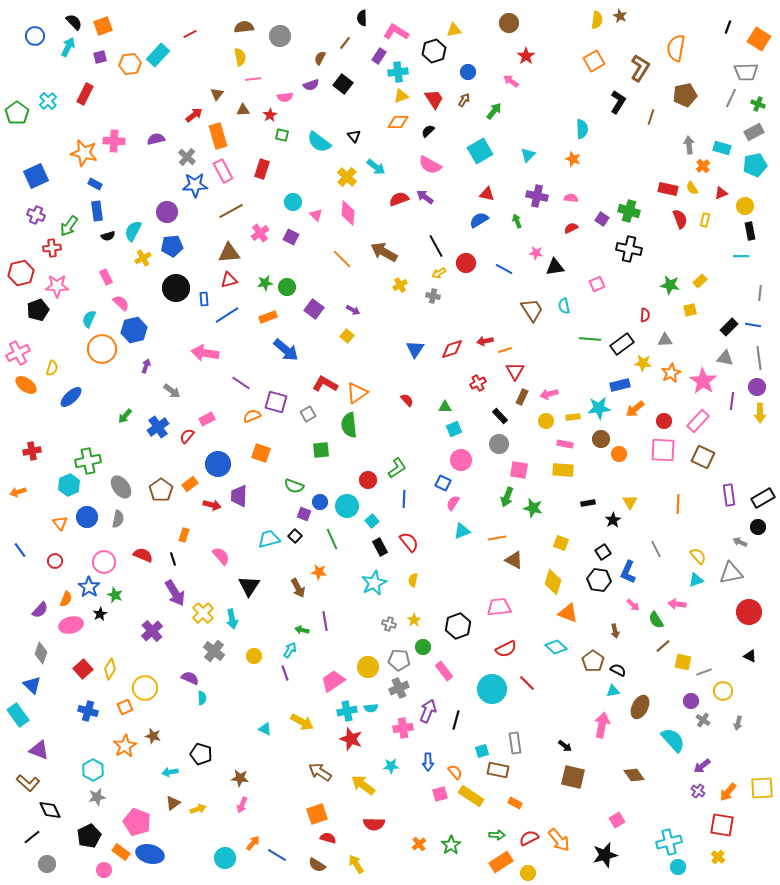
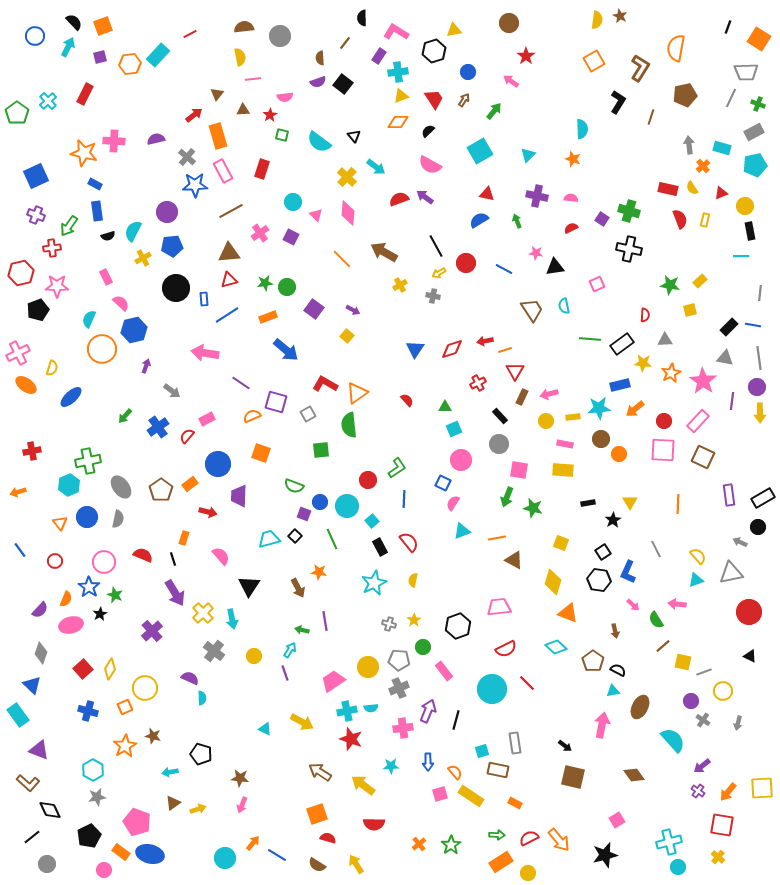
brown semicircle at (320, 58): rotated 32 degrees counterclockwise
purple semicircle at (311, 85): moved 7 px right, 3 px up
red arrow at (212, 505): moved 4 px left, 7 px down
orange rectangle at (184, 535): moved 3 px down
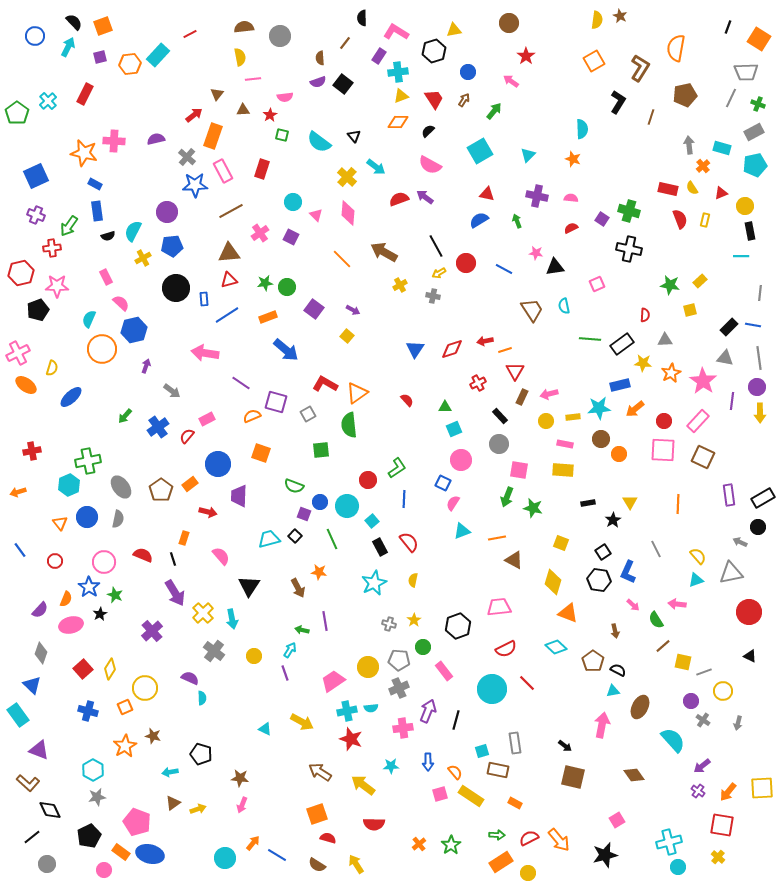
orange rectangle at (218, 136): moved 5 px left; rotated 35 degrees clockwise
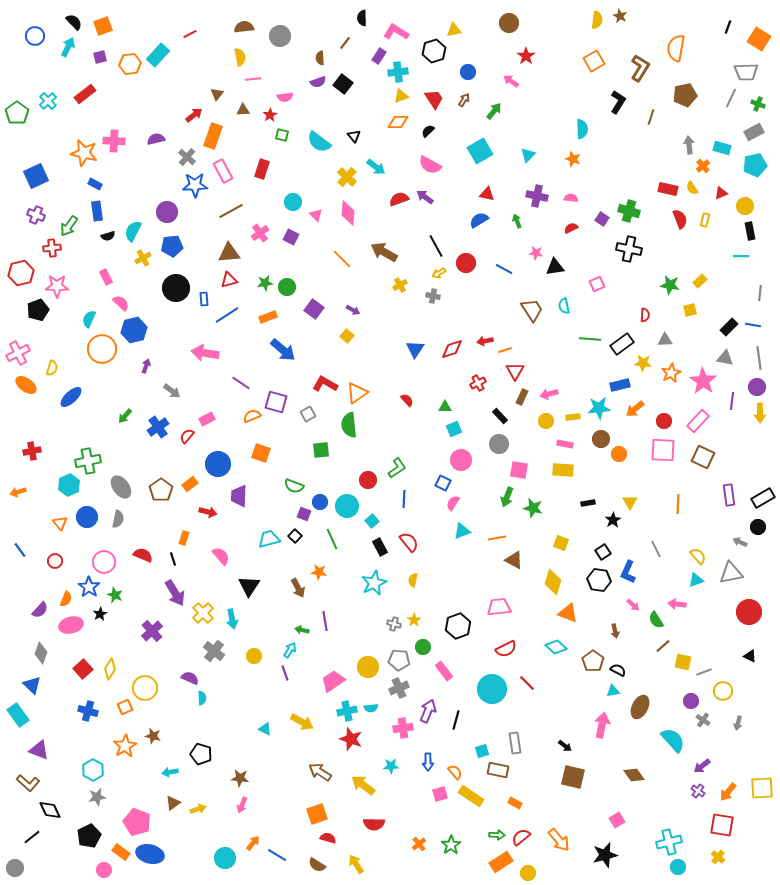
red rectangle at (85, 94): rotated 25 degrees clockwise
blue arrow at (286, 350): moved 3 px left
gray cross at (389, 624): moved 5 px right
red semicircle at (529, 838): moved 8 px left, 1 px up; rotated 12 degrees counterclockwise
gray circle at (47, 864): moved 32 px left, 4 px down
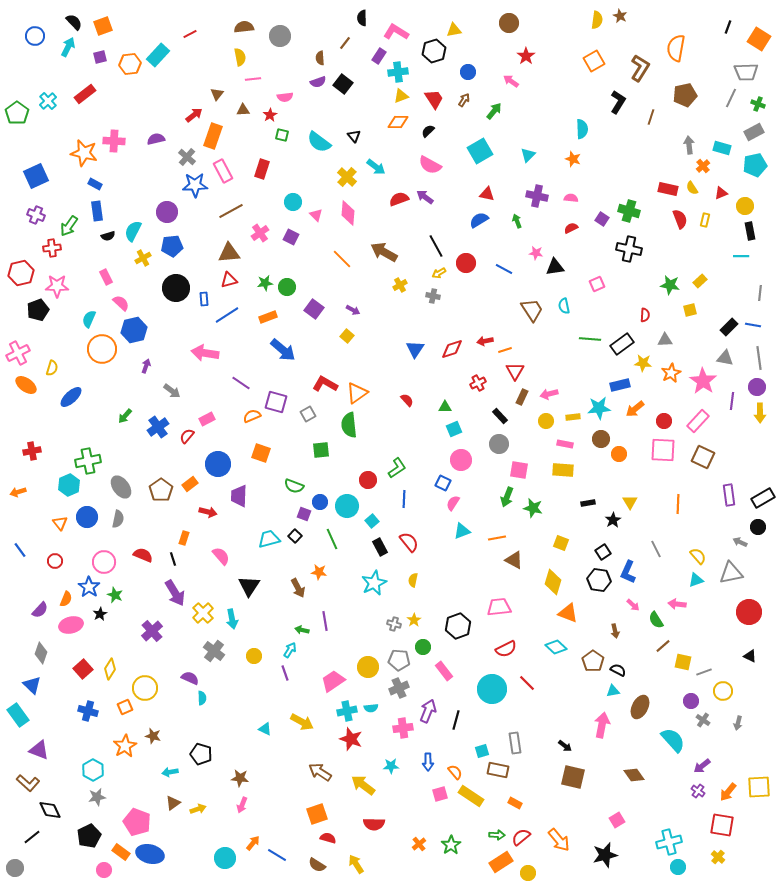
yellow square at (762, 788): moved 3 px left, 1 px up
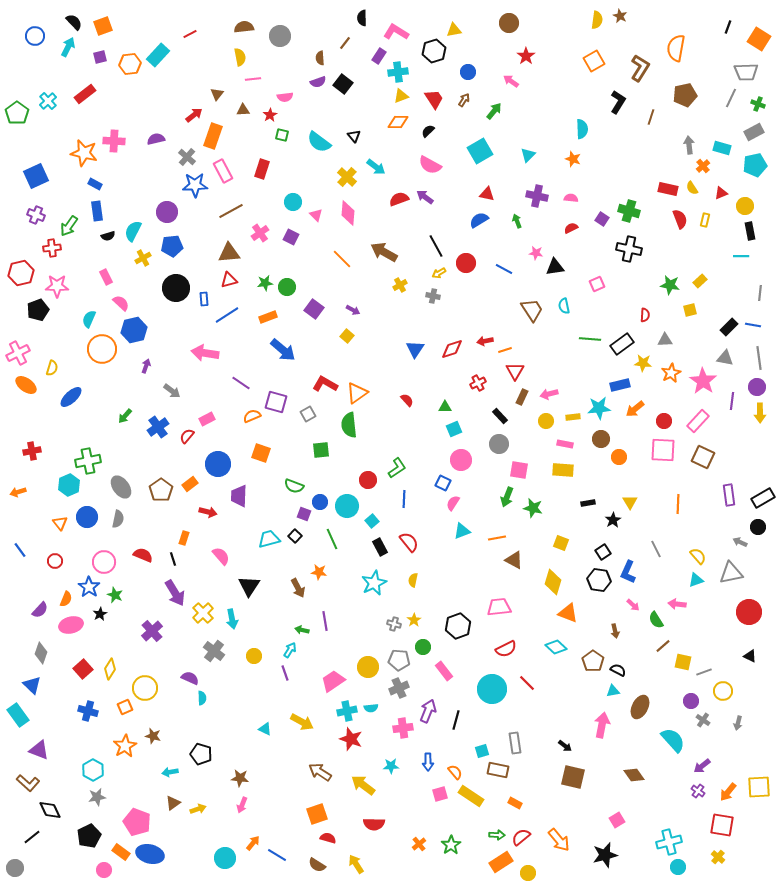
orange circle at (619, 454): moved 3 px down
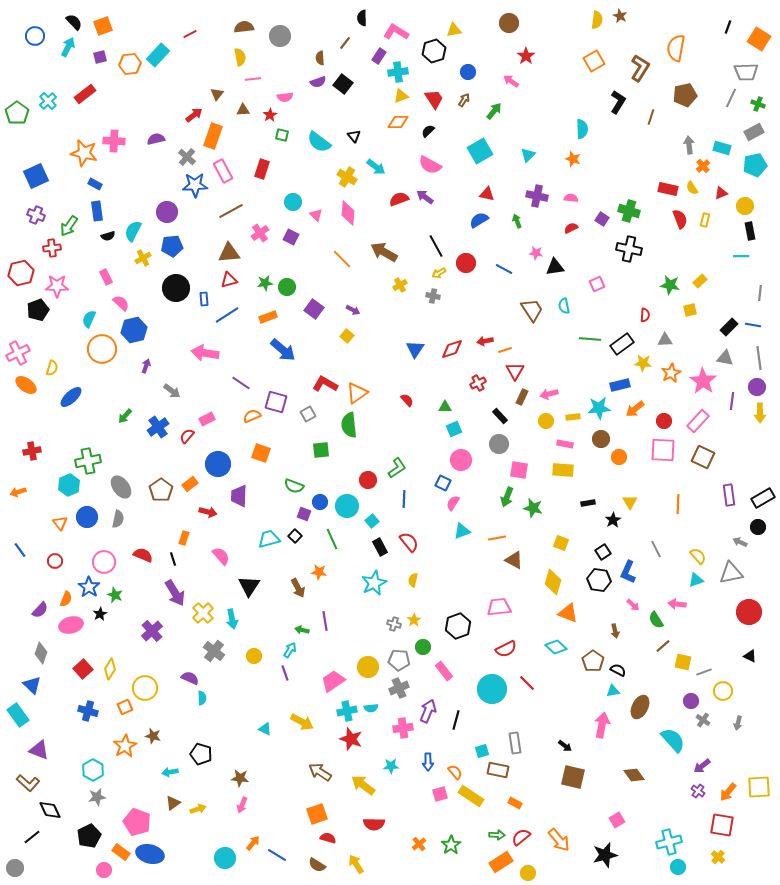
yellow cross at (347, 177): rotated 12 degrees counterclockwise
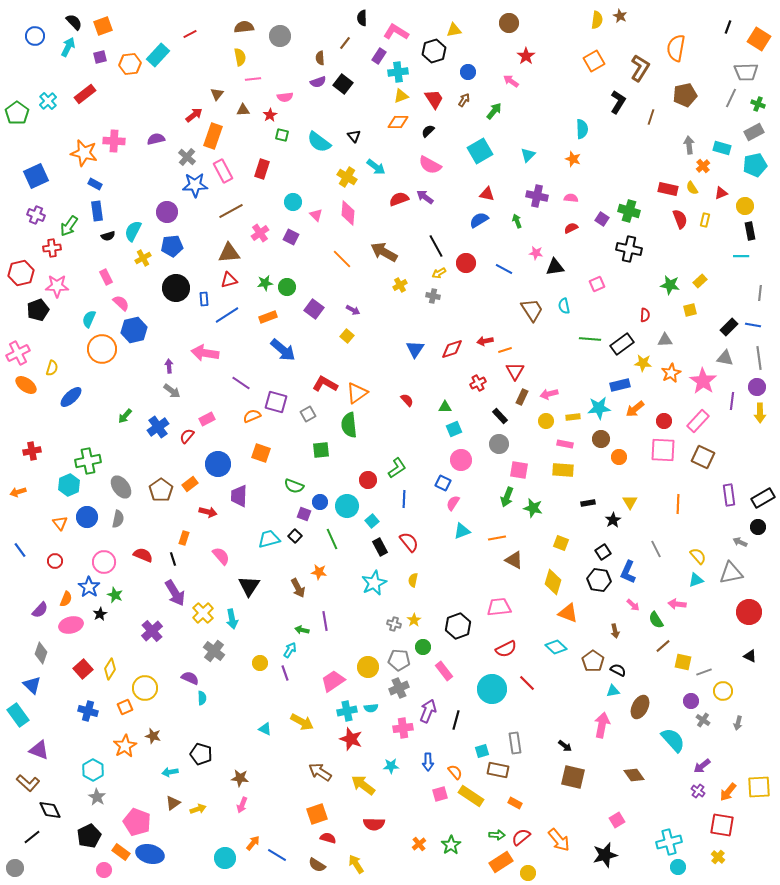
purple arrow at (146, 366): moved 23 px right; rotated 24 degrees counterclockwise
yellow circle at (254, 656): moved 6 px right, 7 px down
gray star at (97, 797): rotated 30 degrees counterclockwise
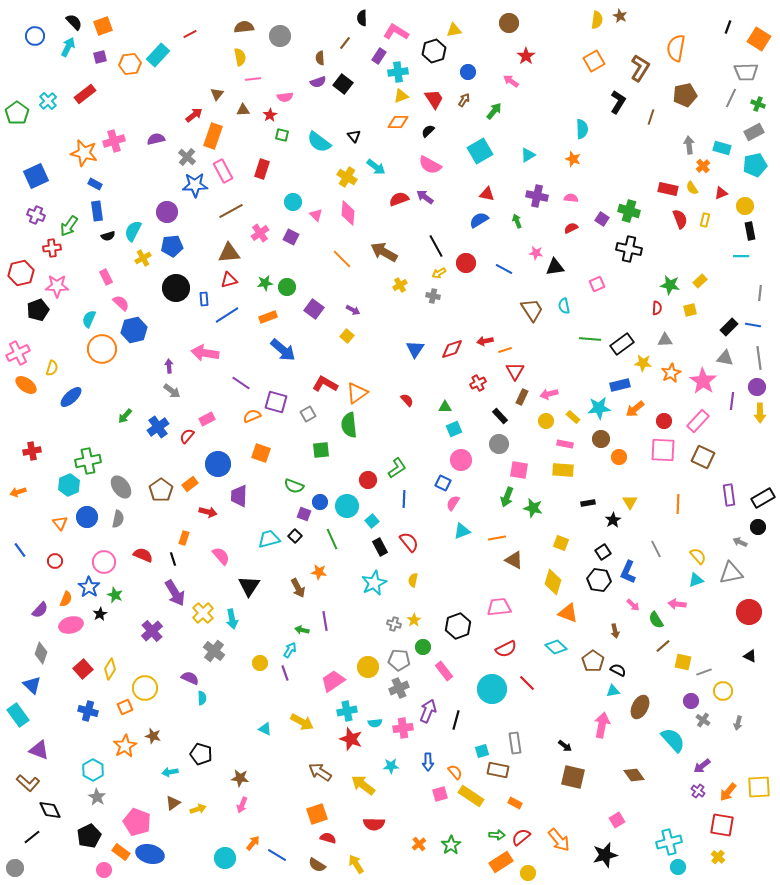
pink cross at (114, 141): rotated 20 degrees counterclockwise
cyan triangle at (528, 155): rotated 14 degrees clockwise
red semicircle at (645, 315): moved 12 px right, 7 px up
yellow rectangle at (573, 417): rotated 48 degrees clockwise
cyan semicircle at (371, 708): moved 4 px right, 15 px down
